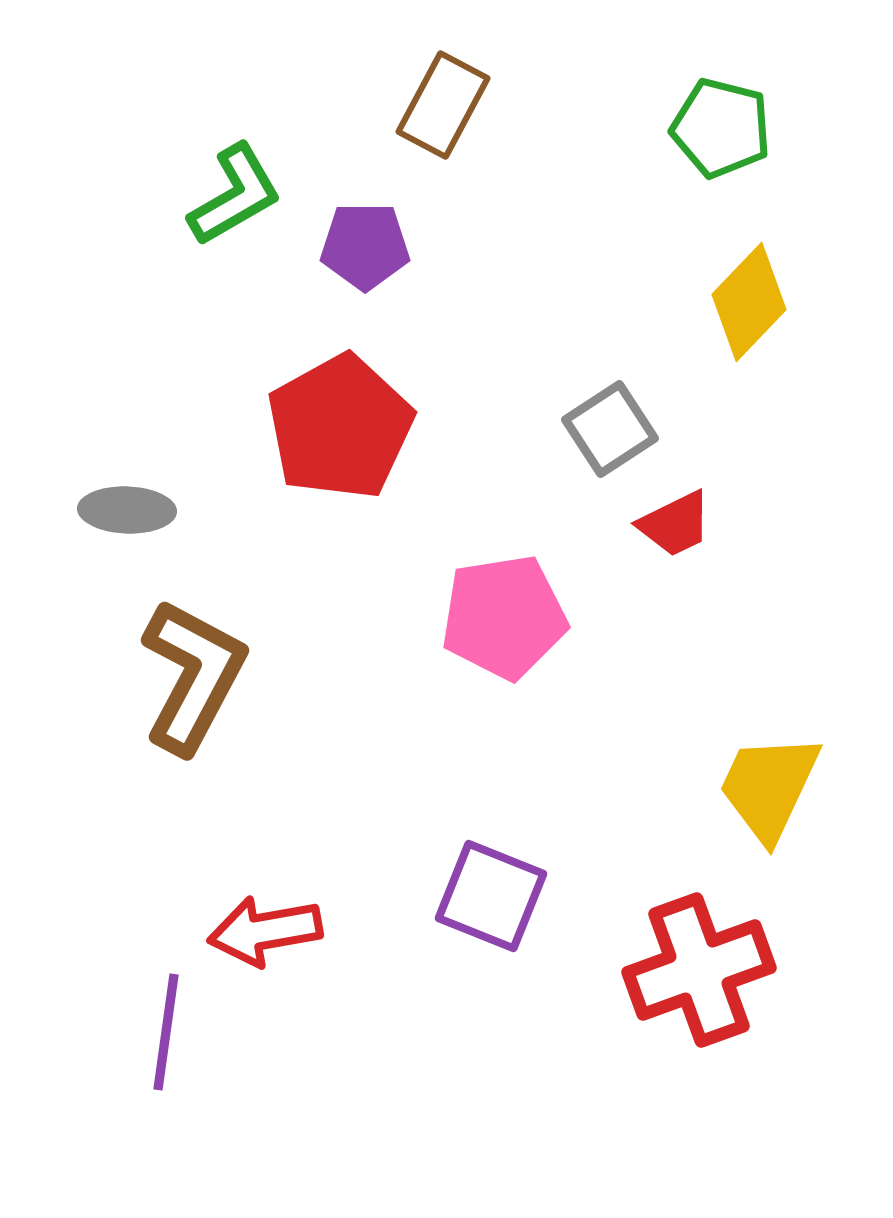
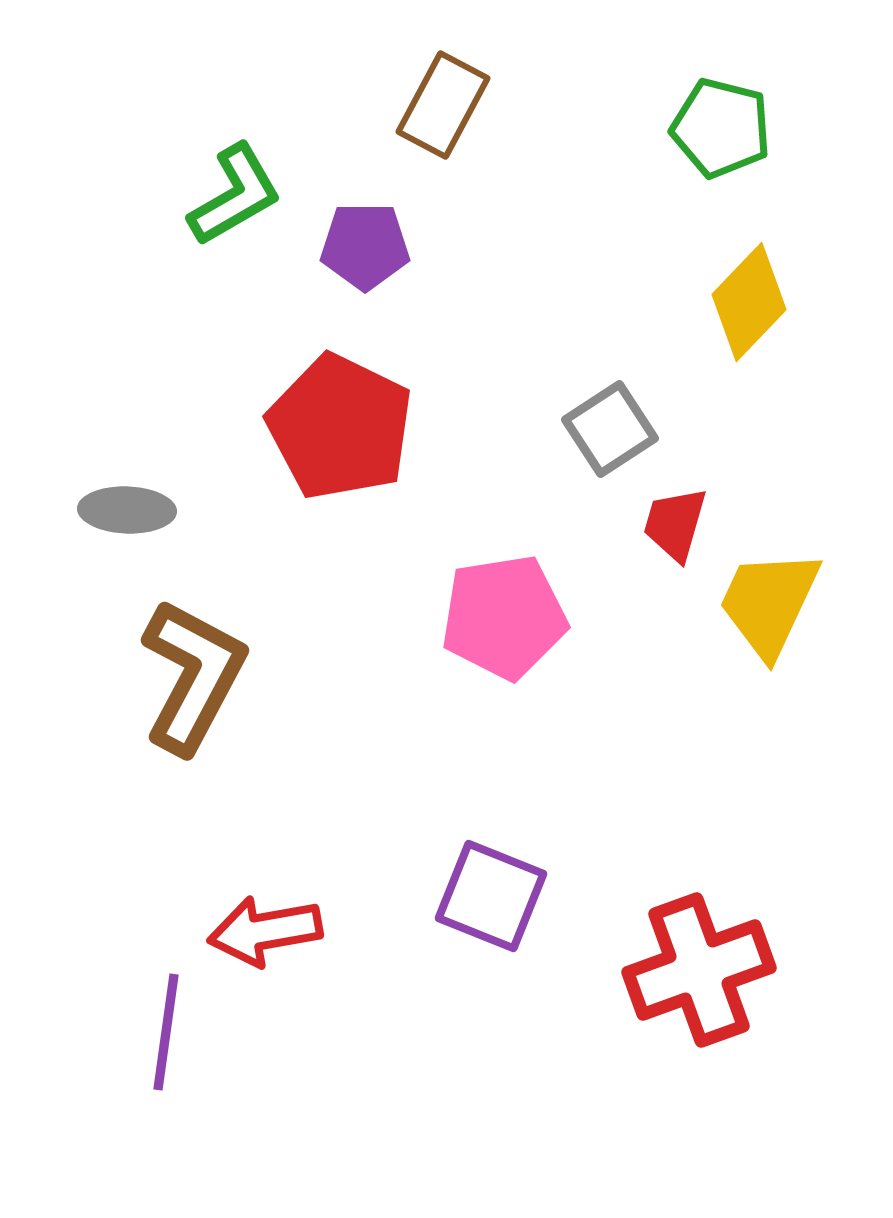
red pentagon: rotated 17 degrees counterclockwise
red trapezoid: rotated 132 degrees clockwise
yellow trapezoid: moved 184 px up
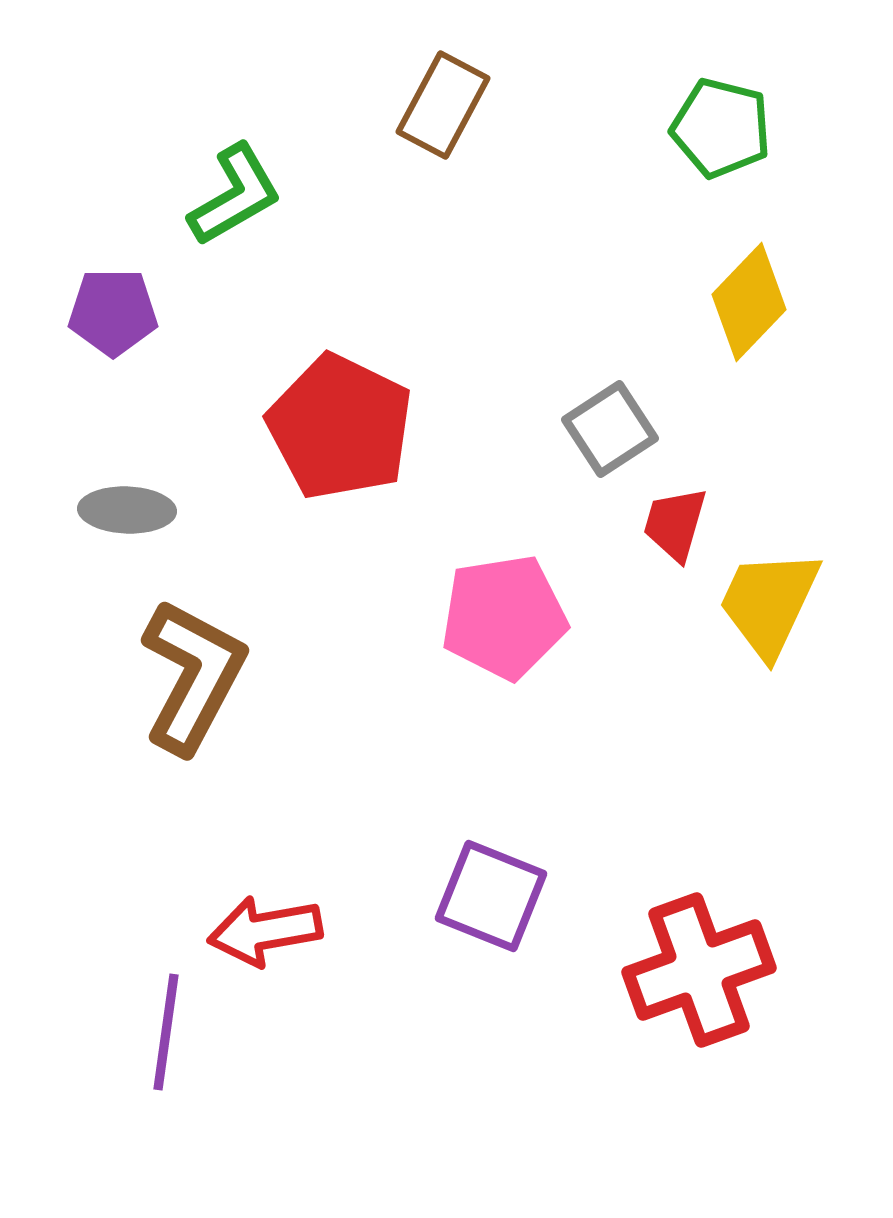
purple pentagon: moved 252 px left, 66 px down
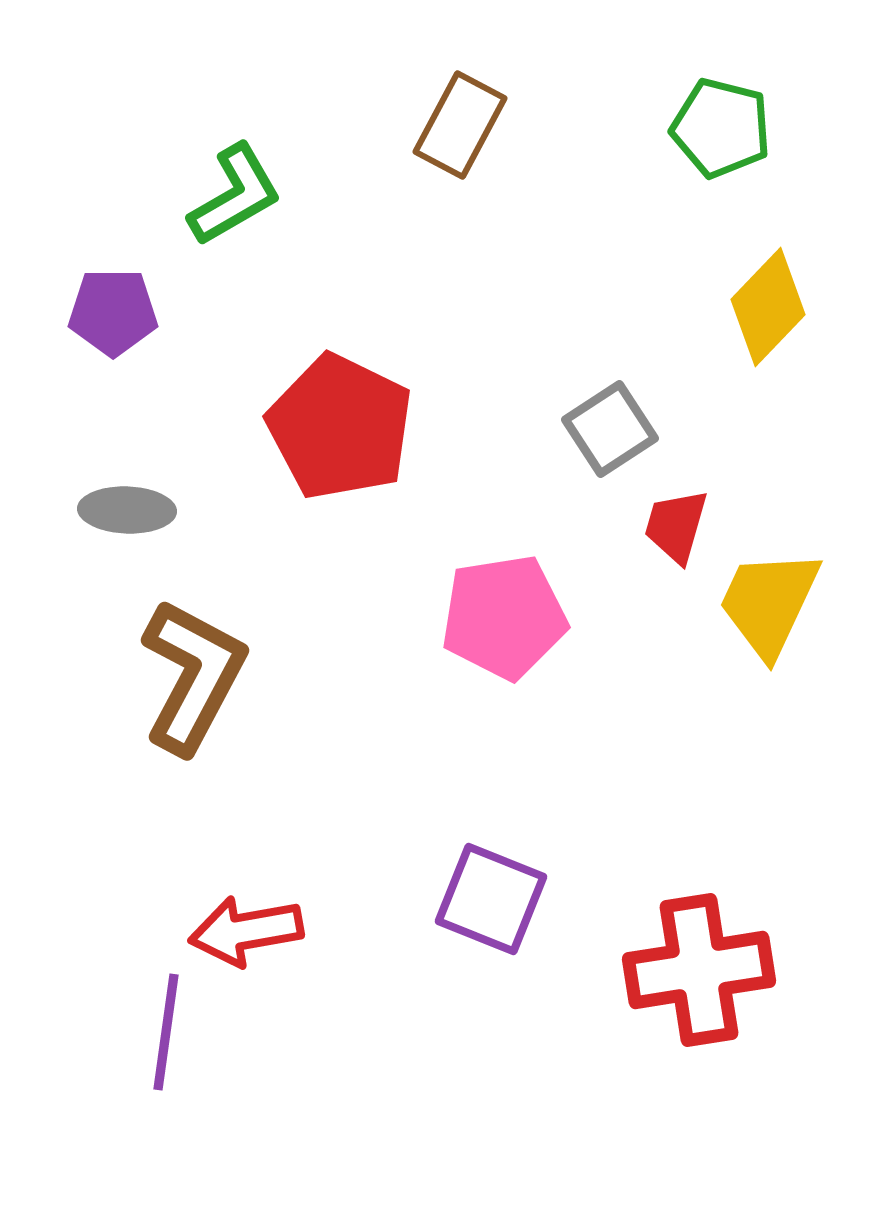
brown rectangle: moved 17 px right, 20 px down
yellow diamond: moved 19 px right, 5 px down
red trapezoid: moved 1 px right, 2 px down
purple square: moved 3 px down
red arrow: moved 19 px left
red cross: rotated 11 degrees clockwise
